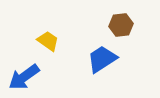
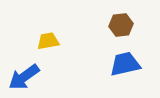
yellow trapezoid: rotated 45 degrees counterclockwise
blue trapezoid: moved 23 px right, 5 px down; rotated 20 degrees clockwise
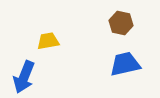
brown hexagon: moved 2 px up; rotated 20 degrees clockwise
blue arrow: rotated 32 degrees counterclockwise
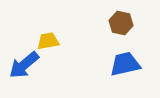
blue arrow: moved 12 px up; rotated 28 degrees clockwise
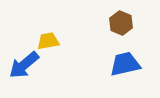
brown hexagon: rotated 10 degrees clockwise
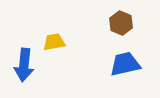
yellow trapezoid: moved 6 px right, 1 px down
blue arrow: rotated 44 degrees counterclockwise
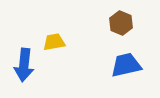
blue trapezoid: moved 1 px right, 1 px down
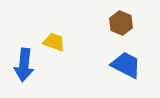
yellow trapezoid: rotated 30 degrees clockwise
blue trapezoid: rotated 40 degrees clockwise
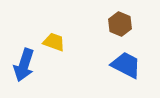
brown hexagon: moved 1 px left, 1 px down
blue arrow: rotated 12 degrees clockwise
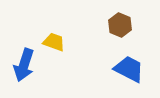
brown hexagon: moved 1 px down
blue trapezoid: moved 3 px right, 4 px down
